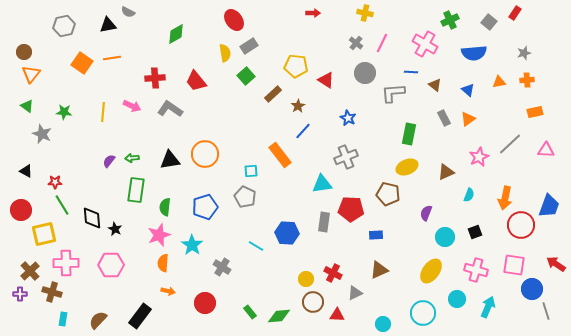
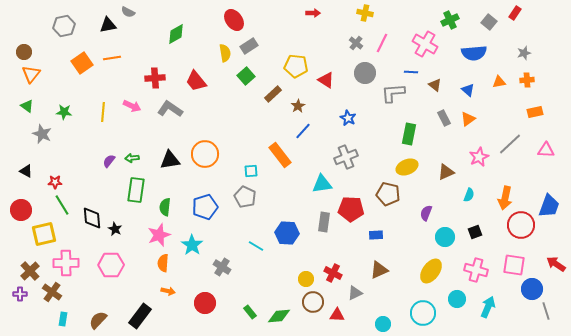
orange square at (82, 63): rotated 20 degrees clockwise
brown cross at (52, 292): rotated 18 degrees clockwise
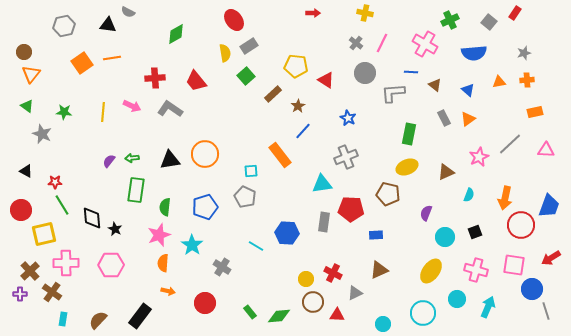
black triangle at (108, 25): rotated 18 degrees clockwise
red arrow at (556, 264): moved 5 px left, 6 px up; rotated 66 degrees counterclockwise
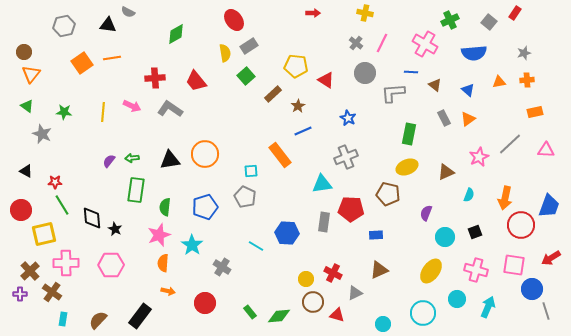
blue line at (303, 131): rotated 24 degrees clockwise
red triangle at (337, 315): rotated 14 degrees clockwise
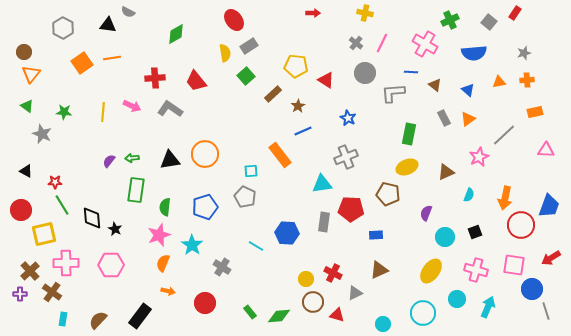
gray hexagon at (64, 26): moved 1 px left, 2 px down; rotated 20 degrees counterclockwise
gray line at (510, 144): moved 6 px left, 9 px up
orange semicircle at (163, 263): rotated 18 degrees clockwise
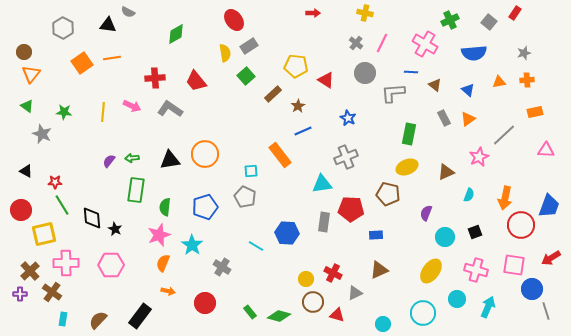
green diamond at (279, 316): rotated 20 degrees clockwise
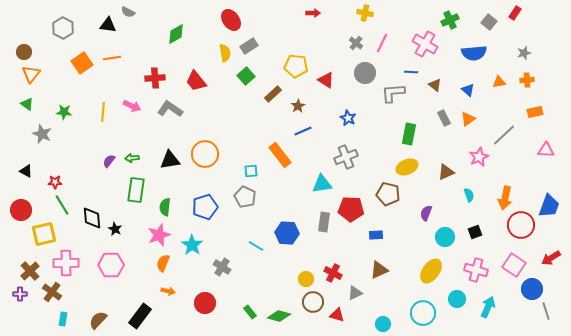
red ellipse at (234, 20): moved 3 px left
green triangle at (27, 106): moved 2 px up
cyan semicircle at (469, 195): rotated 40 degrees counterclockwise
pink square at (514, 265): rotated 25 degrees clockwise
